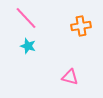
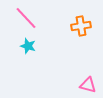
pink triangle: moved 18 px right, 8 px down
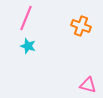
pink line: rotated 65 degrees clockwise
orange cross: rotated 30 degrees clockwise
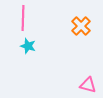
pink line: moved 3 px left; rotated 20 degrees counterclockwise
orange cross: rotated 24 degrees clockwise
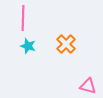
orange cross: moved 15 px left, 18 px down
pink triangle: moved 1 px down
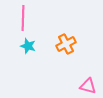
orange cross: rotated 18 degrees clockwise
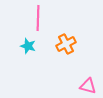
pink line: moved 15 px right
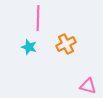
cyan star: moved 1 px right, 1 px down
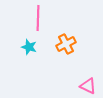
pink triangle: rotated 12 degrees clockwise
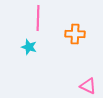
orange cross: moved 9 px right, 10 px up; rotated 30 degrees clockwise
